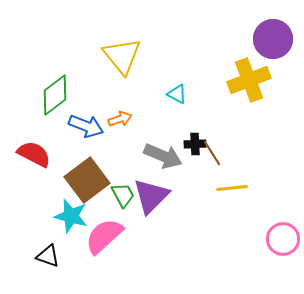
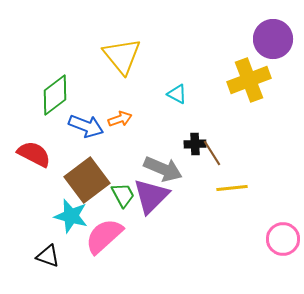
gray arrow: moved 13 px down
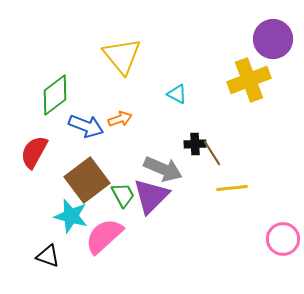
red semicircle: moved 2 px up; rotated 88 degrees counterclockwise
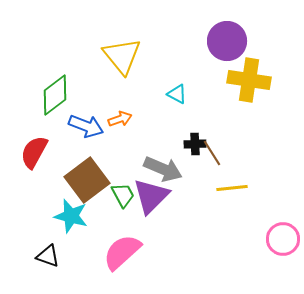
purple circle: moved 46 px left, 2 px down
yellow cross: rotated 30 degrees clockwise
pink semicircle: moved 18 px right, 16 px down
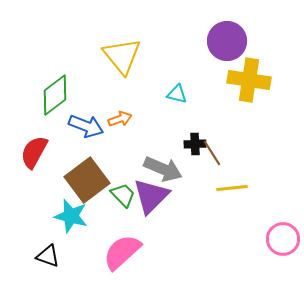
cyan triangle: rotated 15 degrees counterclockwise
green trapezoid: rotated 16 degrees counterclockwise
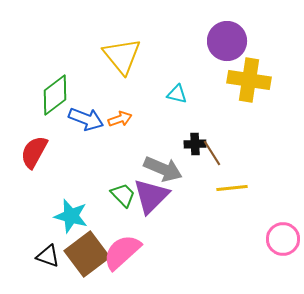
blue arrow: moved 7 px up
brown square: moved 74 px down
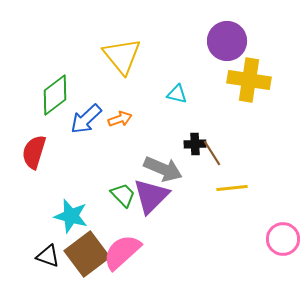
blue arrow: rotated 116 degrees clockwise
red semicircle: rotated 12 degrees counterclockwise
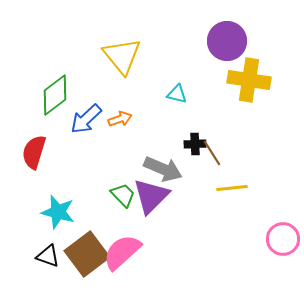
cyan star: moved 13 px left, 4 px up
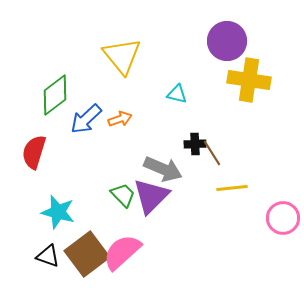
pink circle: moved 21 px up
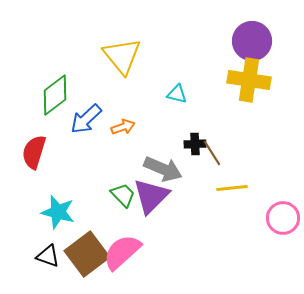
purple circle: moved 25 px right
orange arrow: moved 3 px right, 8 px down
